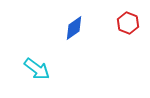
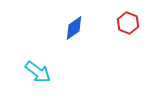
cyan arrow: moved 1 px right, 3 px down
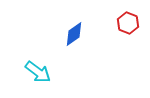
blue diamond: moved 6 px down
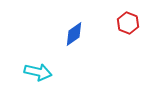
cyan arrow: rotated 24 degrees counterclockwise
